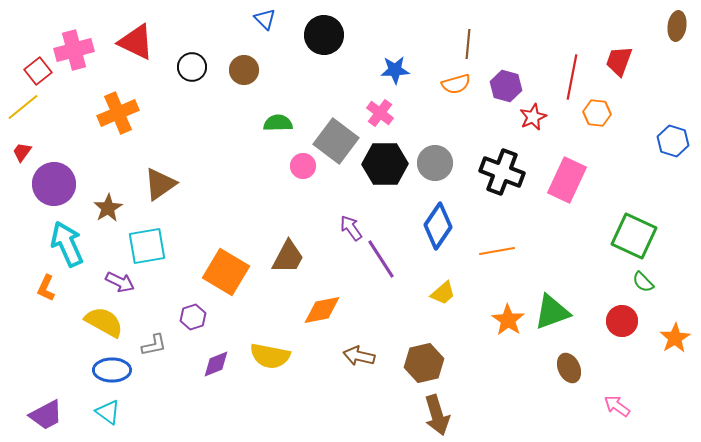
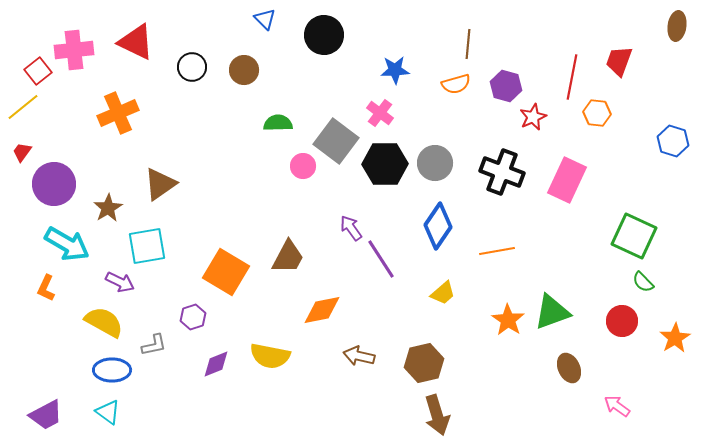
pink cross at (74, 50): rotated 9 degrees clockwise
cyan arrow at (67, 244): rotated 144 degrees clockwise
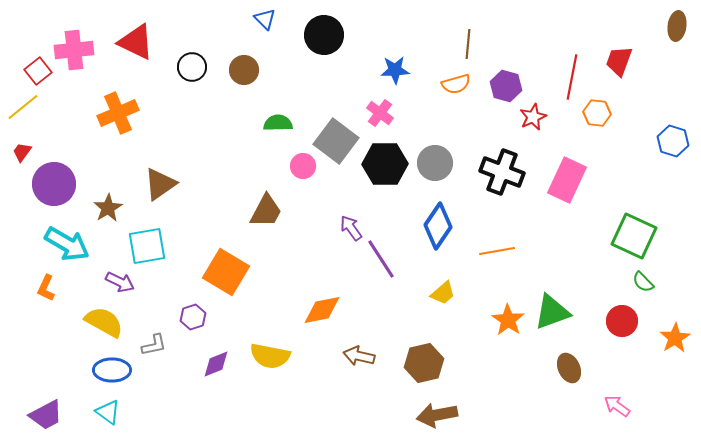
brown trapezoid at (288, 257): moved 22 px left, 46 px up
brown arrow at (437, 415): rotated 96 degrees clockwise
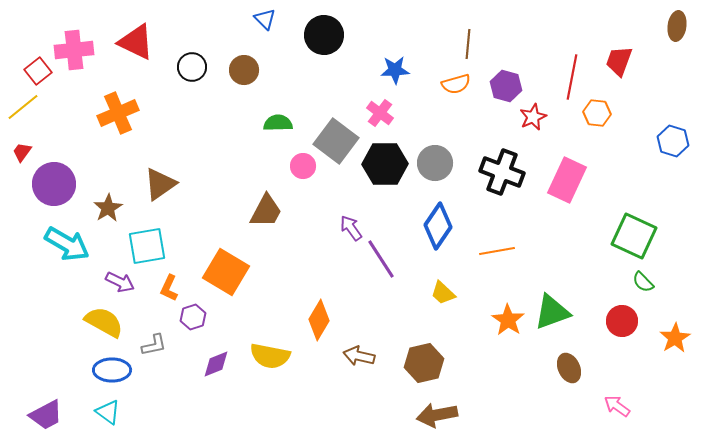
orange L-shape at (46, 288): moved 123 px right
yellow trapezoid at (443, 293): rotated 84 degrees clockwise
orange diamond at (322, 310): moved 3 px left, 10 px down; rotated 48 degrees counterclockwise
